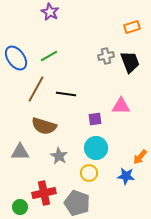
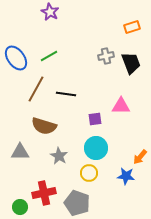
black trapezoid: moved 1 px right, 1 px down
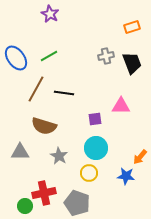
purple star: moved 2 px down
black trapezoid: moved 1 px right
black line: moved 2 px left, 1 px up
green circle: moved 5 px right, 1 px up
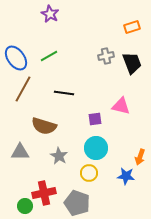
brown line: moved 13 px left
pink triangle: rotated 12 degrees clockwise
orange arrow: rotated 21 degrees counterclockwise
